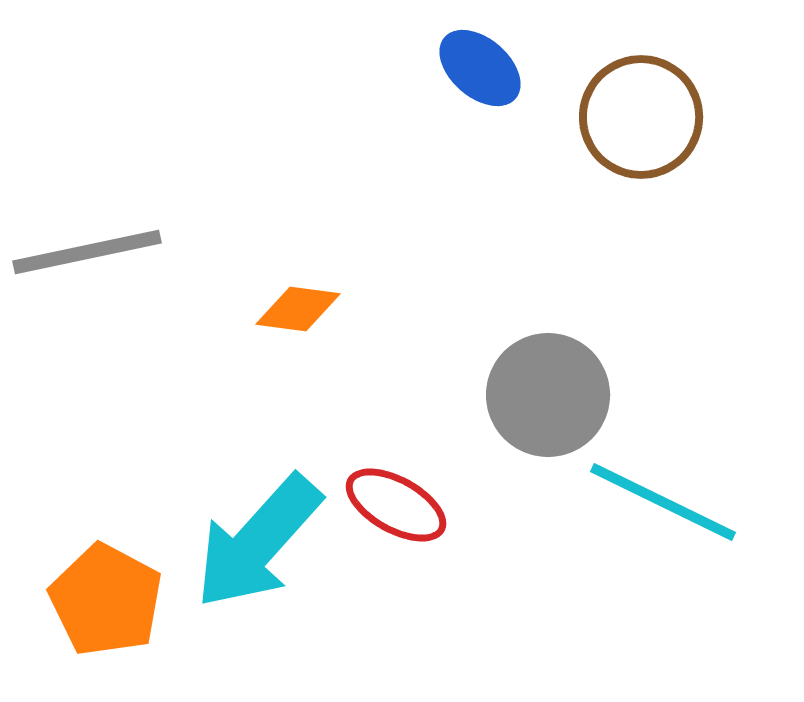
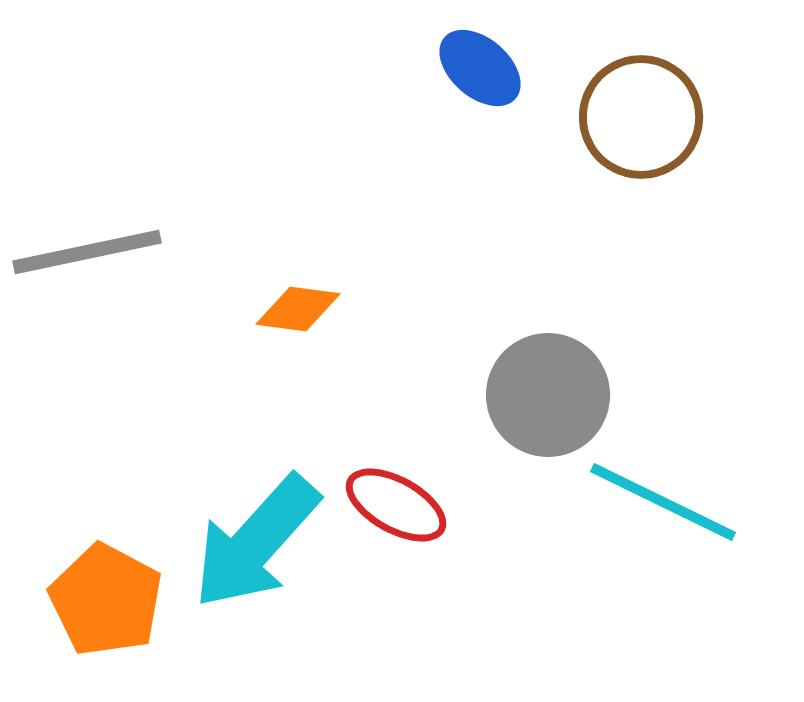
cyan arrow: moved 2 px left
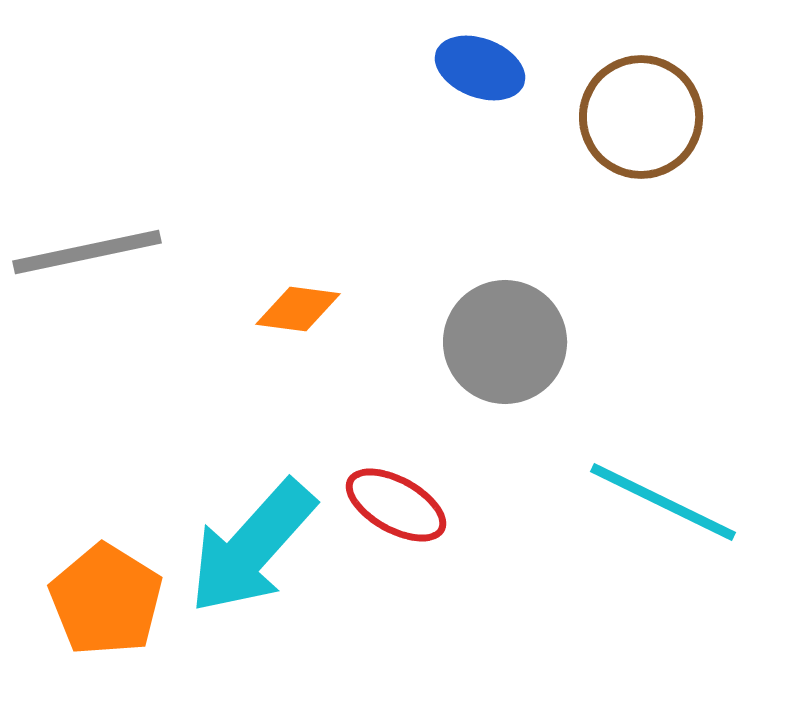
blue ellipse: rotated 20 degrees counterclockwise
gray circle: moved 43 px left, 53 px up
cyan arrow: moved 4 px left, 5 px down
orange pentagon: rotated 4 degrees clockwise
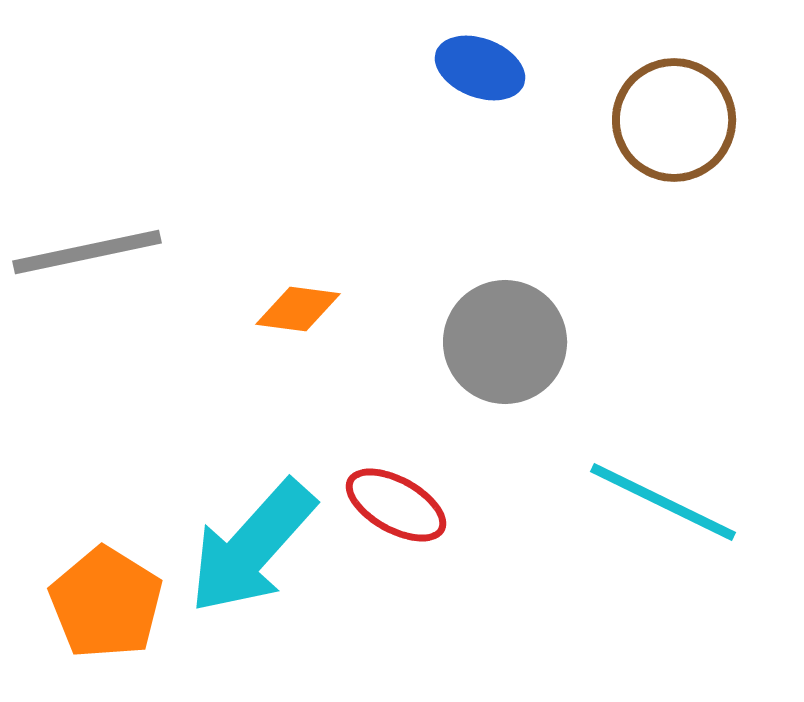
brown circle: moved 33 px right, 3 px down
orange pentagon: moved 3 px down
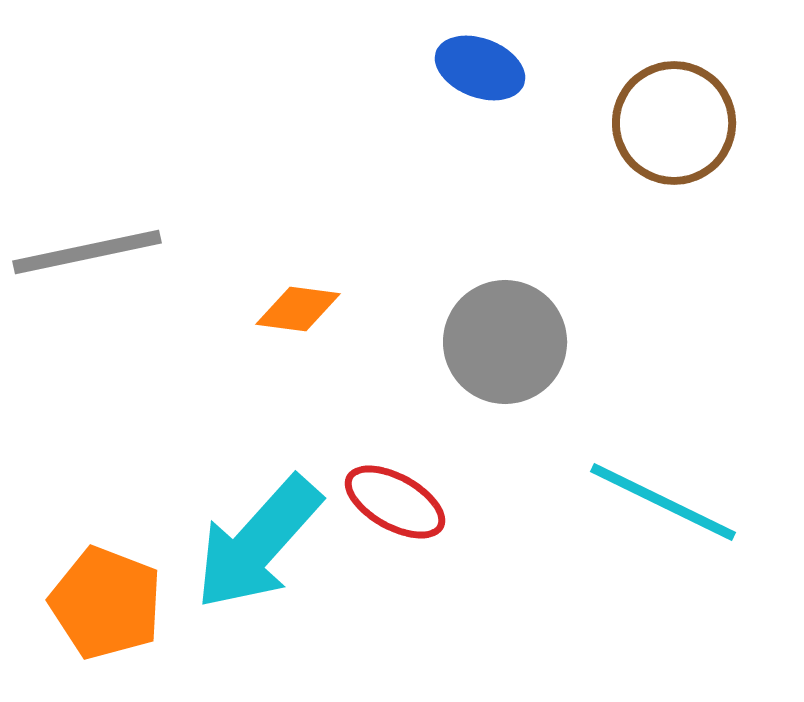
brown circle: moved 3 px down
red ellipse: moved 1 px left, 3 px up
cyan arrow: moved 6 px right, 4 px up
orange pentagon: rotated 11 degrees counterclockwise
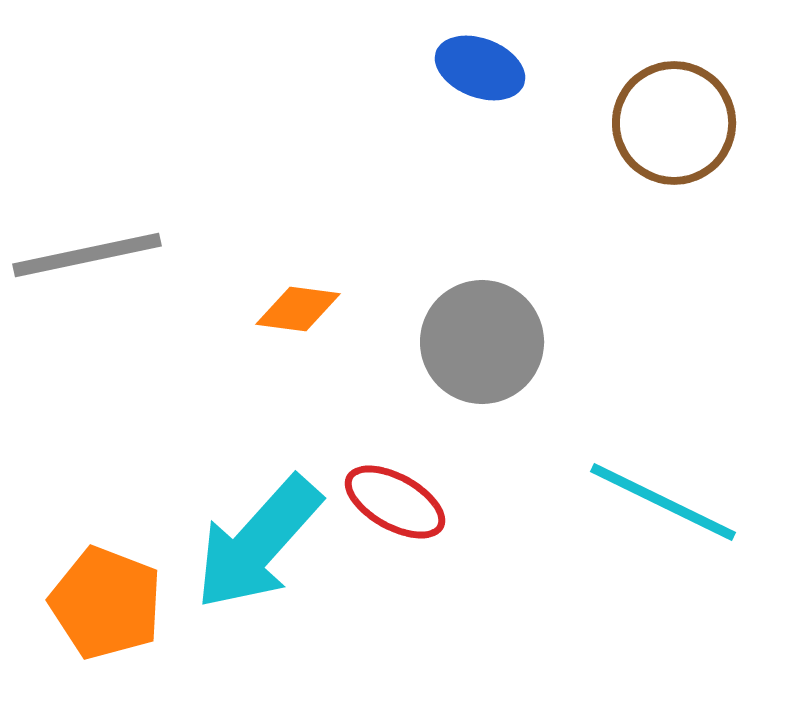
gray line: moved 3 px down
gray circle: moved 23 px left
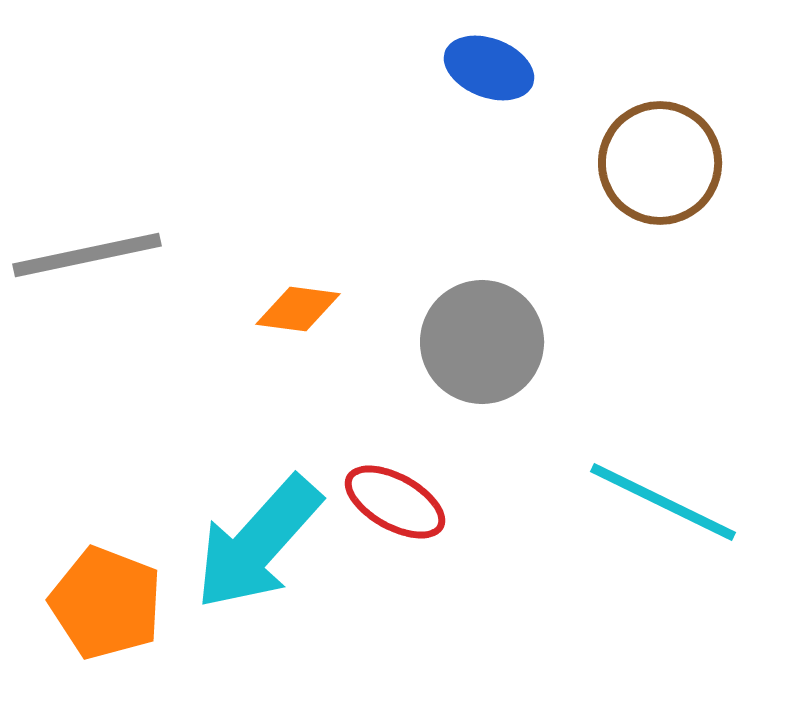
blue ellipse: moved 9 px right
brown circle: moved 14 px left, 40 px down
